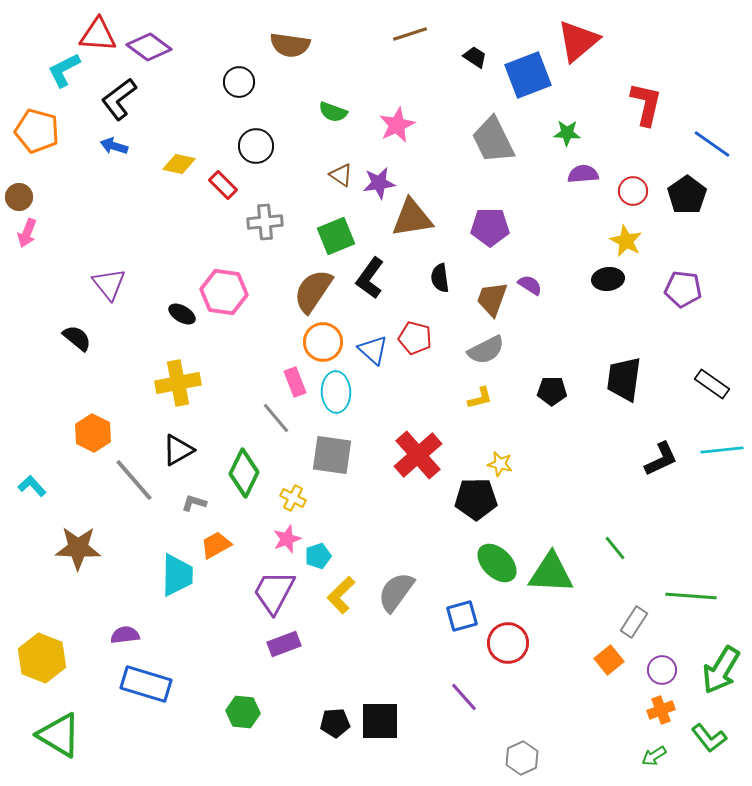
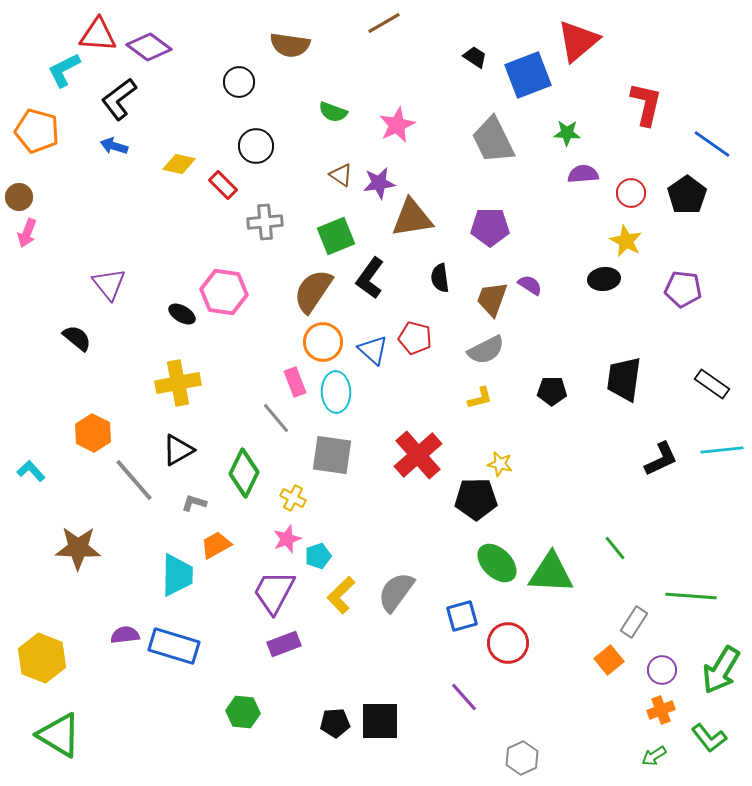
brown line at (410, 34): moved 26 px left, 11 px up; rotated 12 degrees counterclockwise
red circle at (633, 191): moved 2 px left, 2 px down
black ellipse at (608, 279): moved 4 px left
cyan L-shape at (32, 486): moved 1 px left, 15 px up
blue rectangle at (146, 684): moved 28 px right, 38 px up
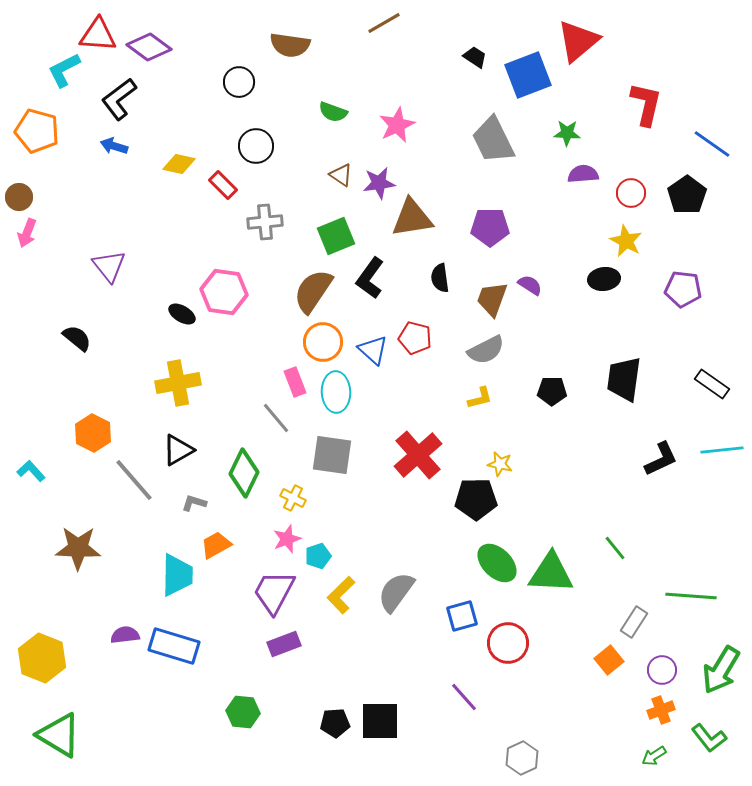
purple triangle at (109, 284): moved 18 px up
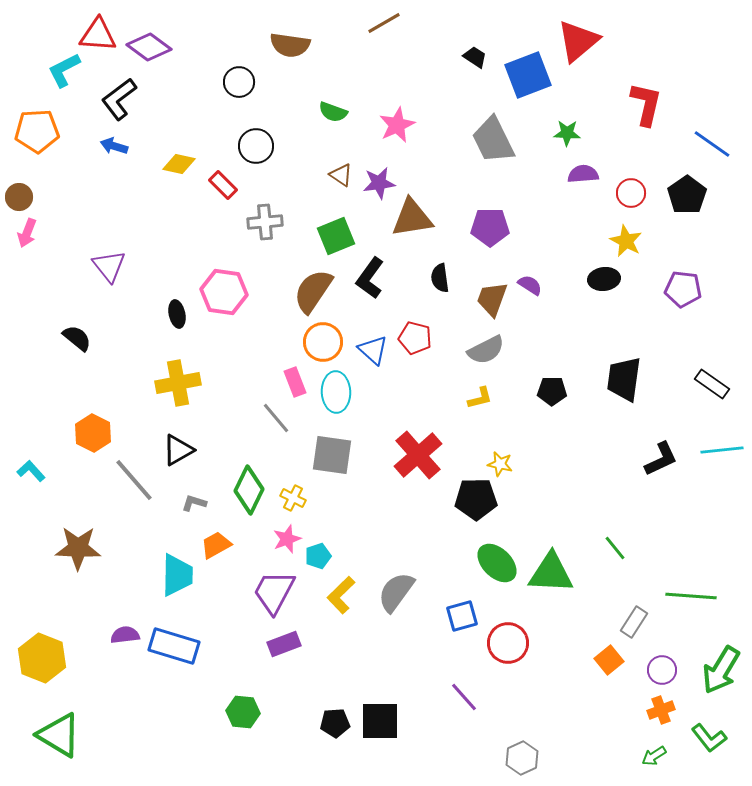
orange pentagon at (37, 131): rotated 18 degrees counterclockwise
black ellipse at (182, 314): moved 5 px left; rotated 48 degrees clockwise
green diamond at (244, 473): moved 5 px right, 17 px down
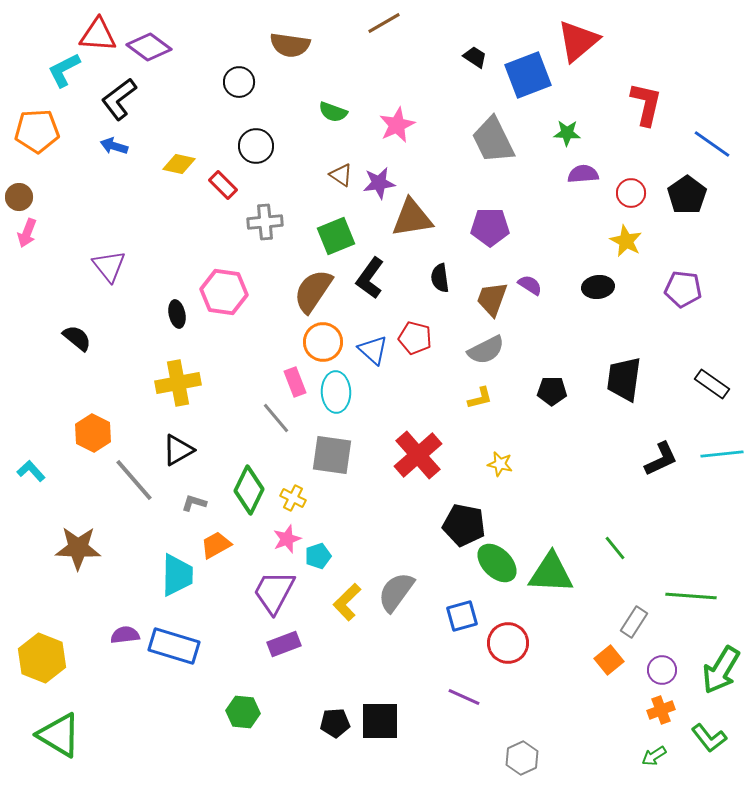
black ellipse at (604, 279): moved 6 px left, 8 px down
cyan line at (722, 450): moved 4 px down
black pentagon at (476, 499): moved 12 px left, 26 px down; rotated 12 degrees clockwise
yellow L-shape at (341, 595): moved 6 px right, 7 px down
purple line at (464, 697): rotated 24 degrees counterclockwise
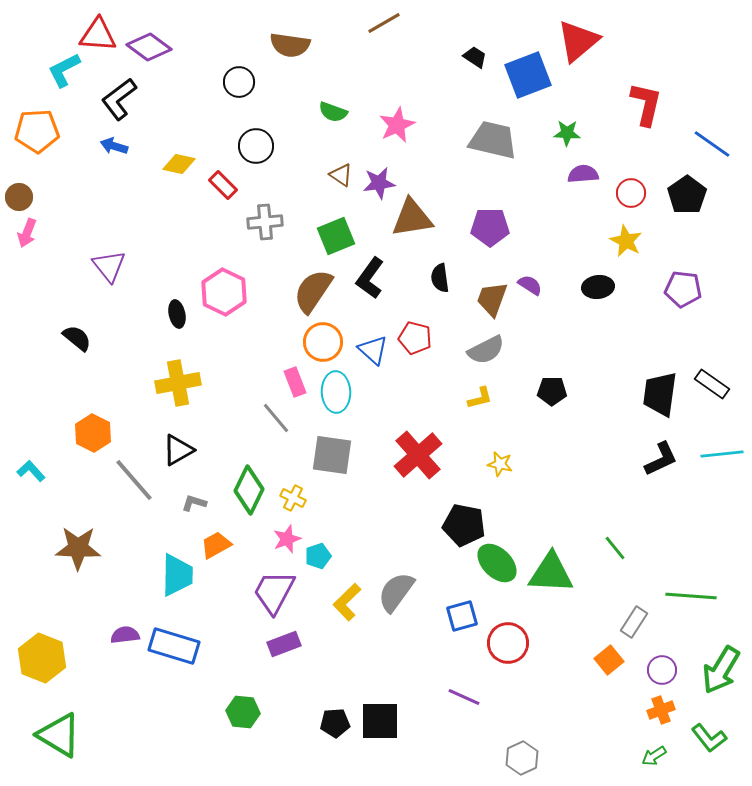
gray trapezoid at (493, 140): rotated 129 degrees clockwise
pink hexagon at (224, 292): rotated 18 degrees clockwise
black trapezoid at (624, 379): moved 36 px right, 15 px down
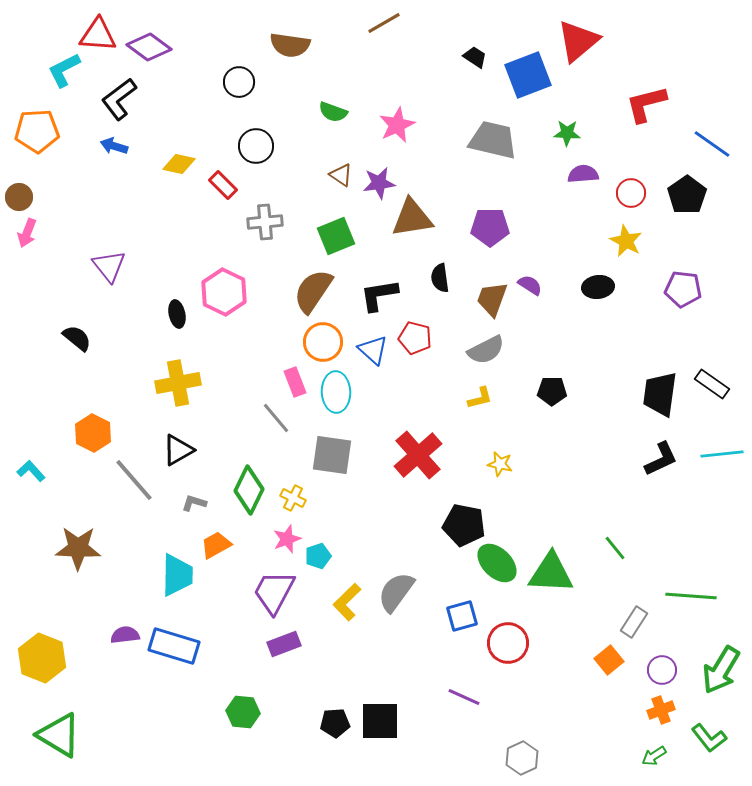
red L-shape at (646, 104): rotated 117 degrees counterclockwise
black L-shape at (370, 278): moved 9 px right, 17 px down; rotated 45 degrees clockwise
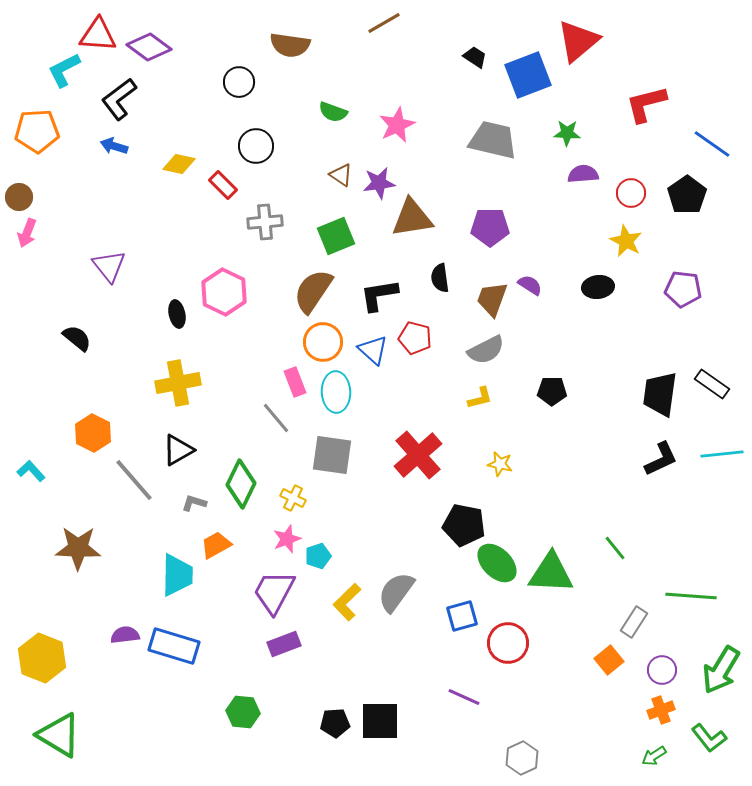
green diamond at (249, 490): moved 8 px left, 6 px up
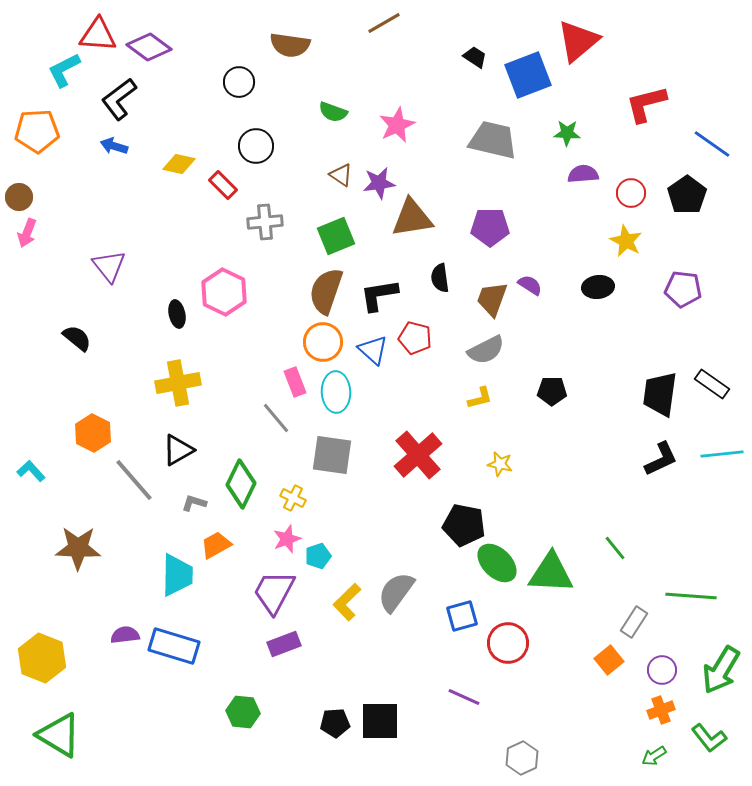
brown semicircle at (313, 291): moved 13 px right; rotated 15 degrees counterclockwise
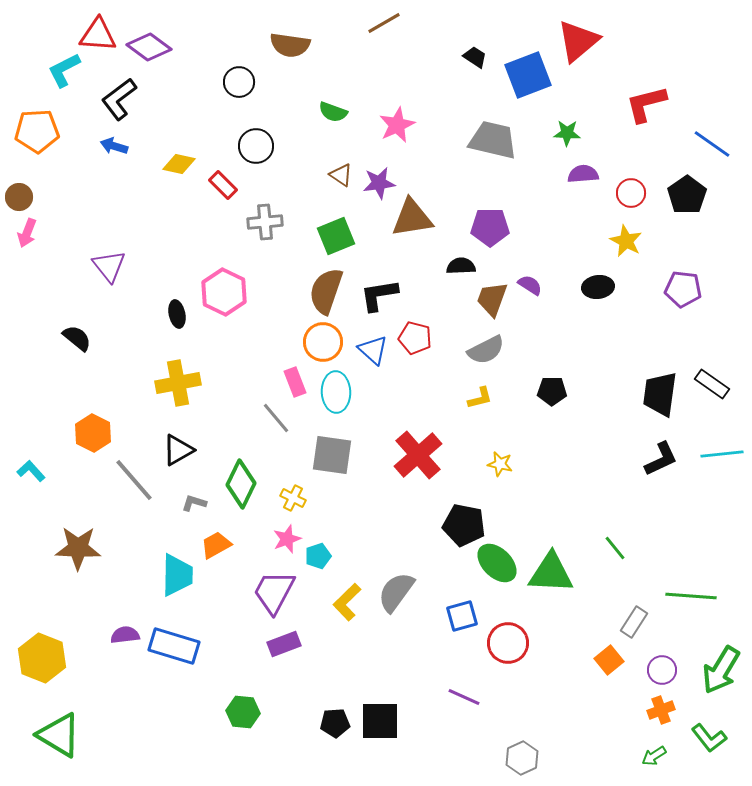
black semicircle at (440, 278): moved 21 px right, 12 px up; rotated 96 degrees clockwise
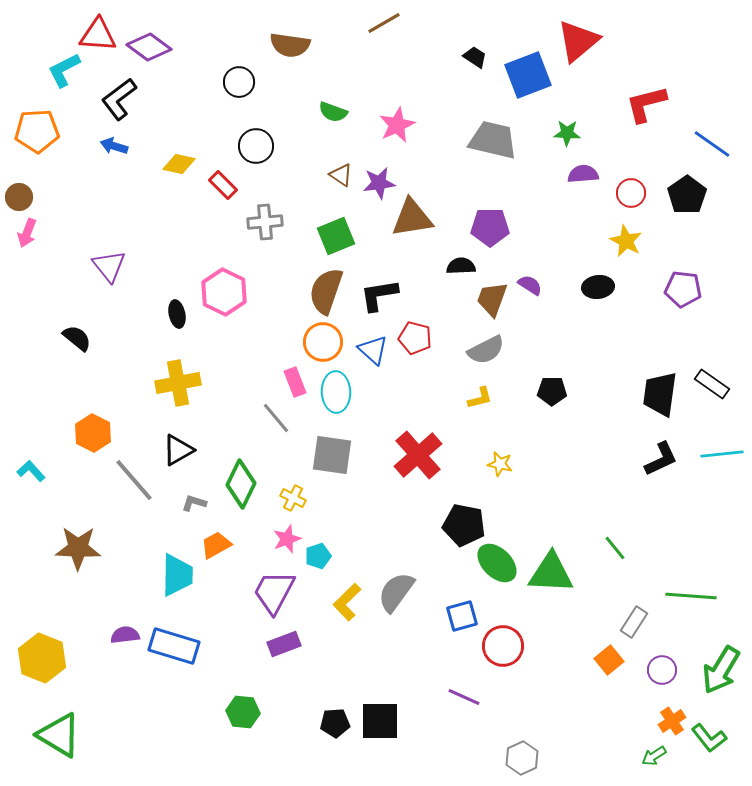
red circle at (508, 643): moved 5 px left, 3 px down
orange cross at (661, 710): moved 11 px right, 11 px down; rotated 12 degrees counterclockwise
